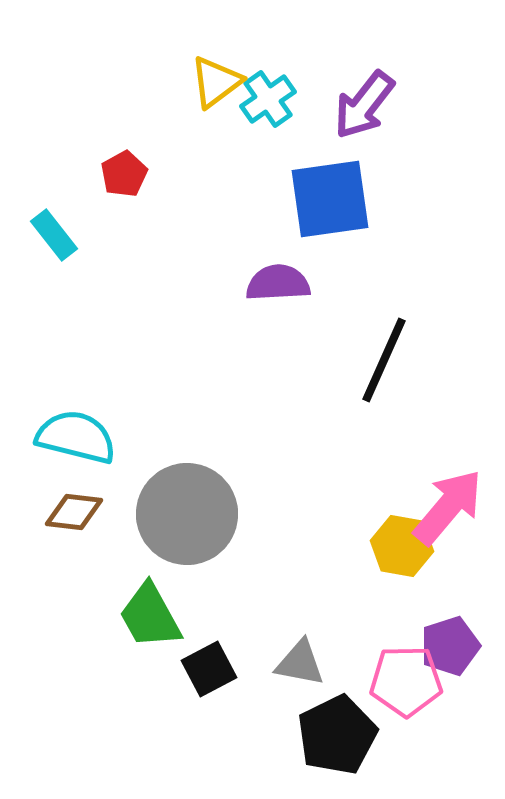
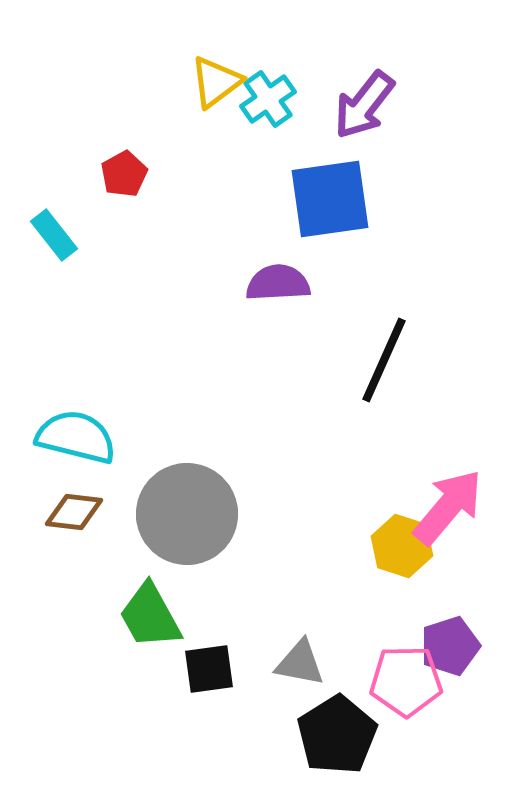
yellow hexagon: rotated 8 degrees clockwise
black square: rotated 20 degrees clockwise
black pentagon: rotated 6 degrees counterclockwise
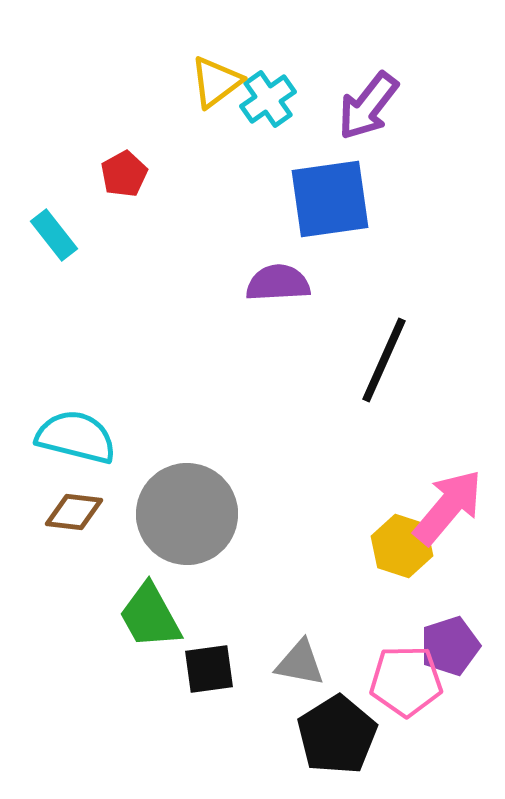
purple arrow: moved 4 px right, 1 px down
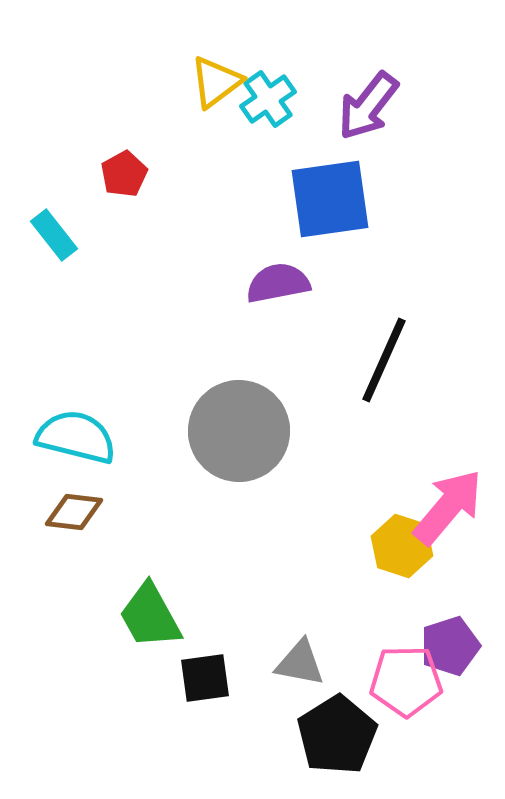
purple semicircle: rotated 8 degrees counterclockwise
gray circle: moved 52 px right, 83 px up
black square: moved 4 px left, 9 px down
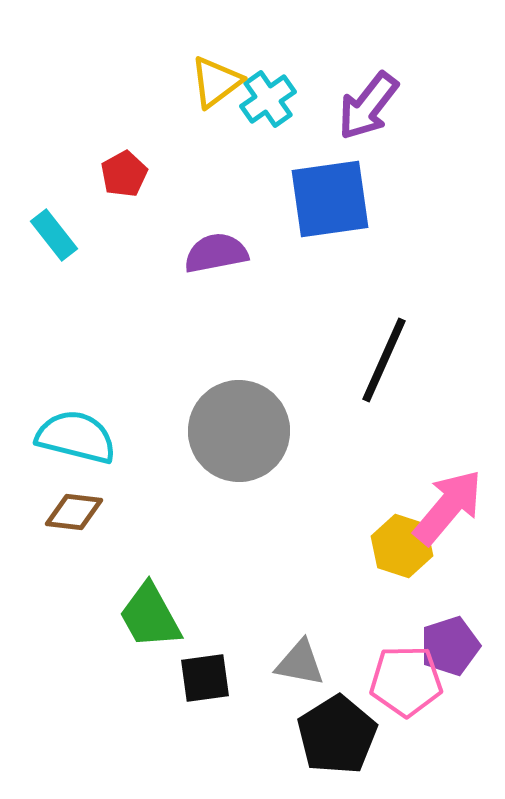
purple semicircle: moved 62 px left, 30 px up
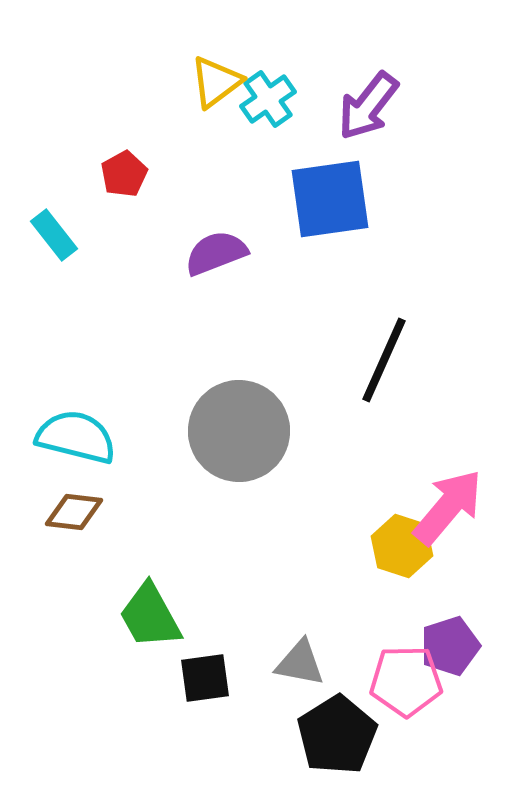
purple semicircle: rotated 10 degrees counterclockwise
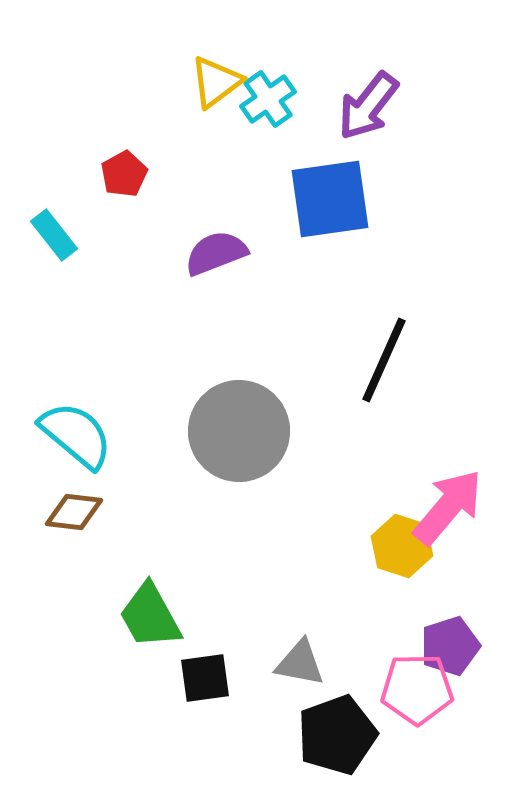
cyan semicircle: moved 2 px up; rotated 26 degrees clockwise
pink pentagon: moved 11 px right, 8 px down
black pentagon: rotated 12 degrees clockwise
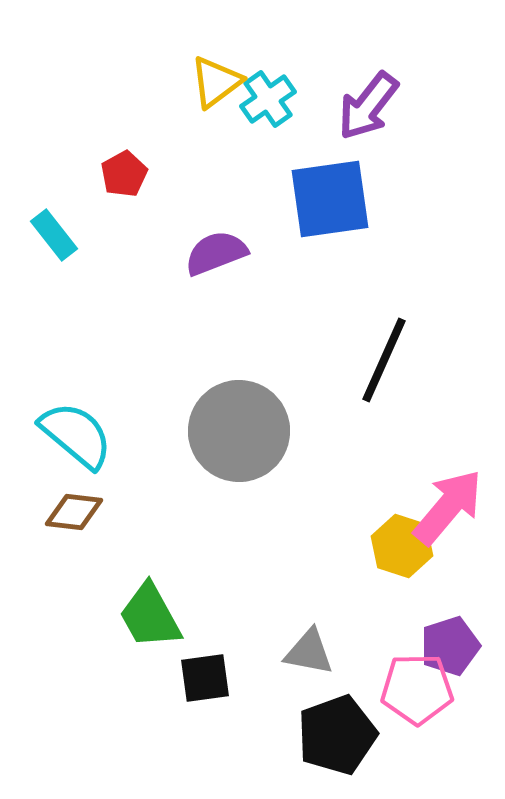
gray triangle: moved 9 px right, 11 px up
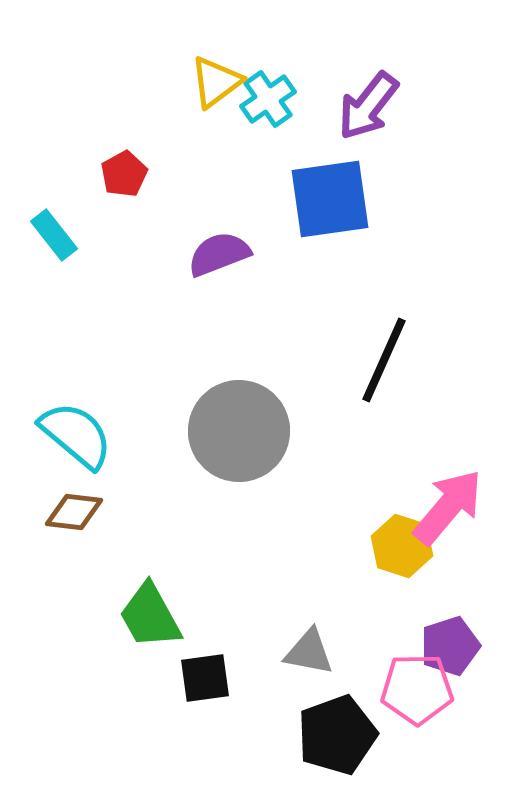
purple semicircle: moved 3 px right, 1 px down
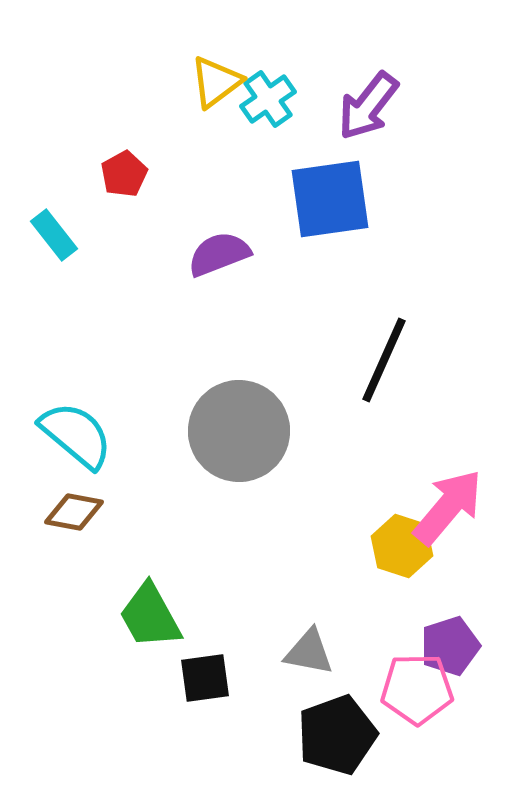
brown diamond: rotated 4 degrees clockwise
